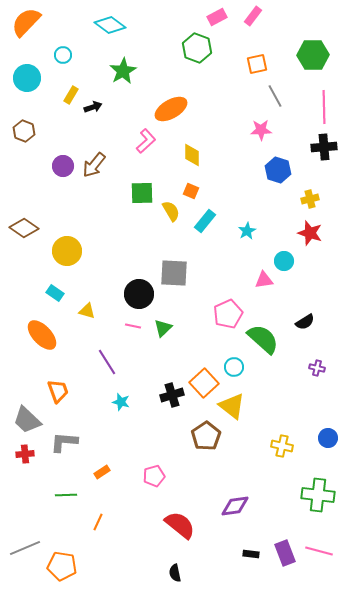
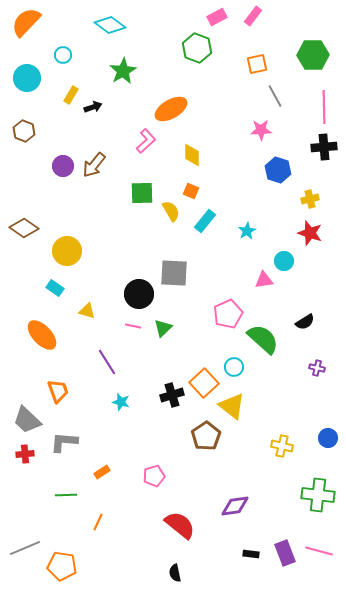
cyan rectangle at (55, 293): moved 5 px up
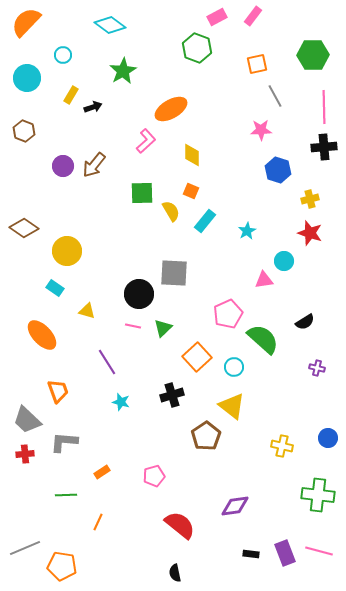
orange square at (204, 383): moved 7 px left, 26 px up
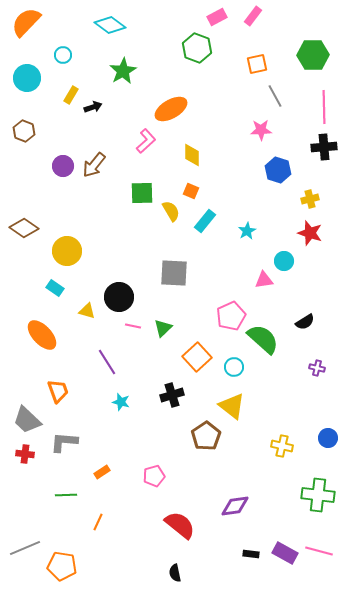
black circle at (139, 294): moved 20 px left, 3 px down
pink pentagon at (228, 314): moved 3 px right, 2 px down
red cross at (25, 454): rotated 12 degrees clockwise
purple rectangle at (285, 553): rotated 40 degrees counterclockwise
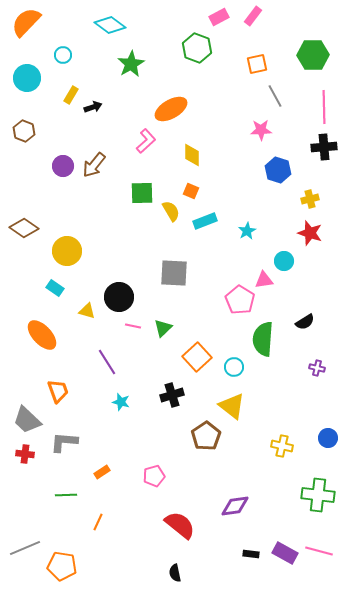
pink rectangle at (217, 17): moved 2 px right
green star at (123, 71): moved 8 px right, 7 px up
cyan rectangle at (205, 221): rotated 30 degrees clockwise
pink pentagon at (231, 316): moved 9 px right, 16 px up; rotated 16 degrees counterclockwise
green semicircle at (263, 339): rotated 128 degrees counterclockwise
